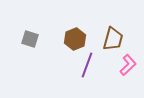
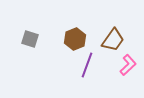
brown trapezoid: moved 1 px down; rotated 20 degrees clockwise
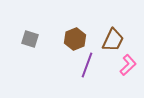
brown trapezoid: rotated 10 degrees counterclockwise
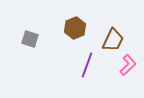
brown hexagon: moved 11 px up
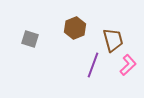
brown trapezoid: rotated 40 degrees counterclockwise
purple line: moved 6 px right
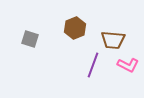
brown trapezoid: rotated 110 degrees clockwise
pink L-shape: rotated 70 degrees clockwise
